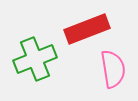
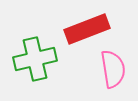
green cross: rotated 9 degrees clockwise
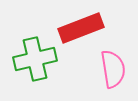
red rectangle: moved 6 px left, 1 px up
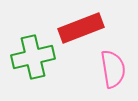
green cross: moved 2 px left, 2 px up
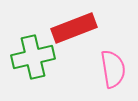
red rectangle: moved 7 px left
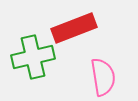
pink semicircle: moved 10 px left, 8 px down
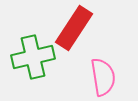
red rectangle: rotated 36 degrees counterclockwise
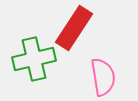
green cross: moved 1 px right, 2 px down
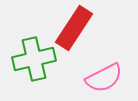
pink semicircle: moved 1 px right, 1 px down; rotated 72 degrees clockwise
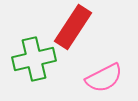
red rectangle: moved 1 px left, 1 px up
